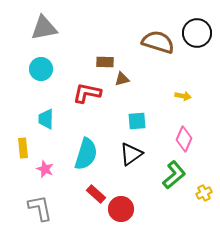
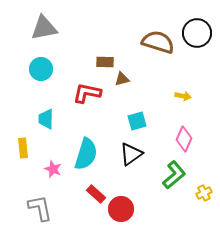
cyan square: rotated 12 degrees counterclockwise
pink star: moved 8 px right
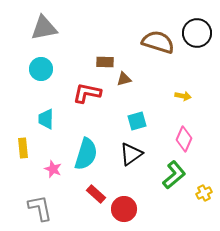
brown triangle: moved 2 px right
red circle: moved 3 px right
